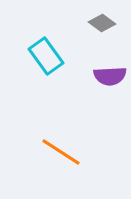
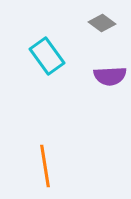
cyan rectangle: moved 1 px right
orange line: moved 16 px left, 14 px down; rotated 48 degrees clockwise
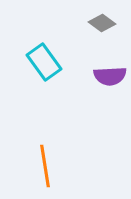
cyan rectangle: moved 3 px left, 6 px down
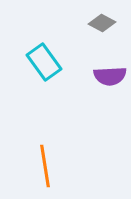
gray diamond: rotated 8 degrees counterclockwise
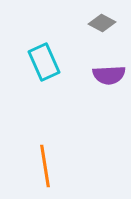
cyan rectangle: rotated 12 degrees clockwise
purple semicircle: moved 1 px left, 1 px up
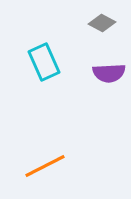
purple semicircle: moved 2 px up
orange line: rotated 72 degrees clockwise
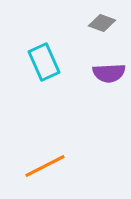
gray diamond: rotated 8 degrees counterclockwise
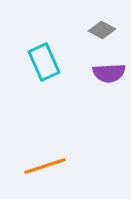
gray diamond: moved 7 px down; rotated 8 degrees clockwise
orange line: rotated 9 degrees clockwise
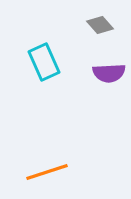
gray diamond: moved 2 px left, 5 px up; rotated 20 degrees clockwise
orange line: moved 2 px right, 6 px down
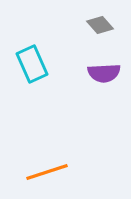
cyan rectangle: moved 12 px left, 2 px down
purple semicircle: moved 5 px left
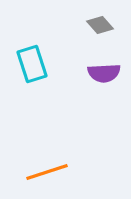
cyan rectangle: rotated 6 degrees clockwise
